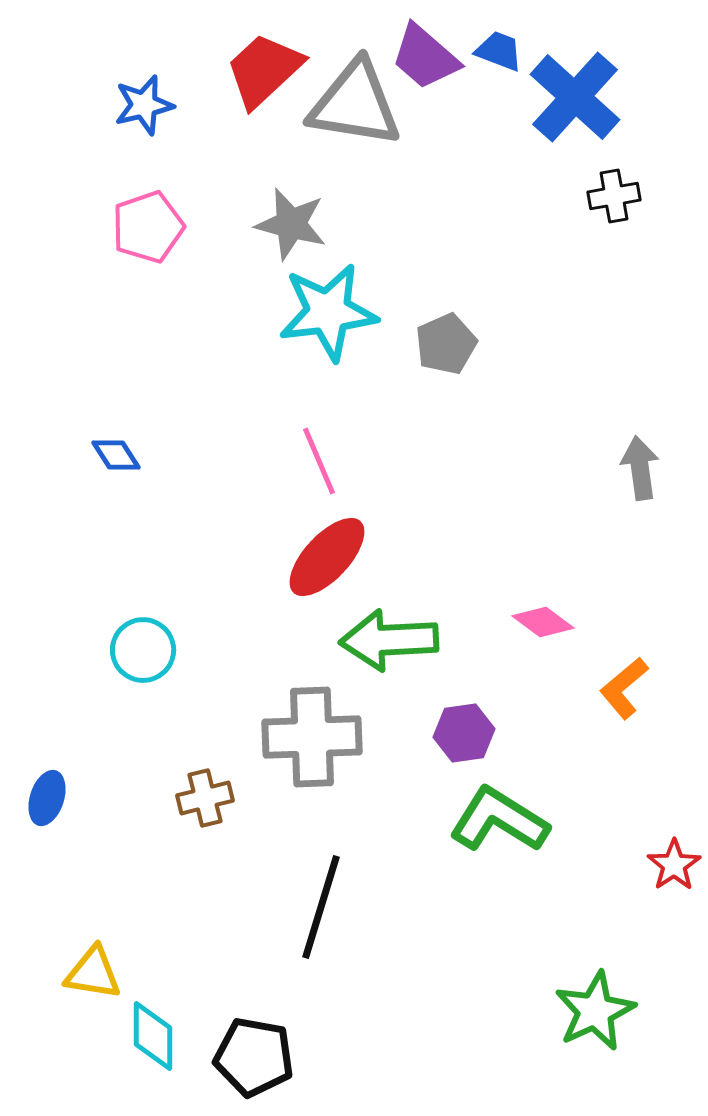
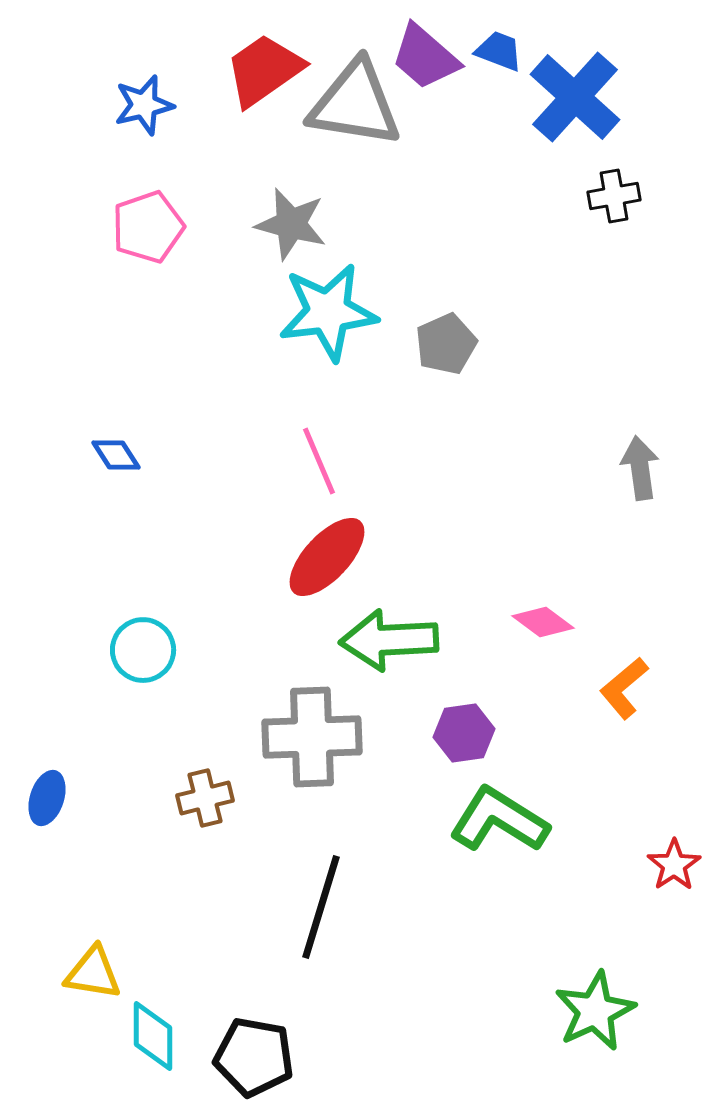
red trapezoid: rotated 8 degrees clockwise
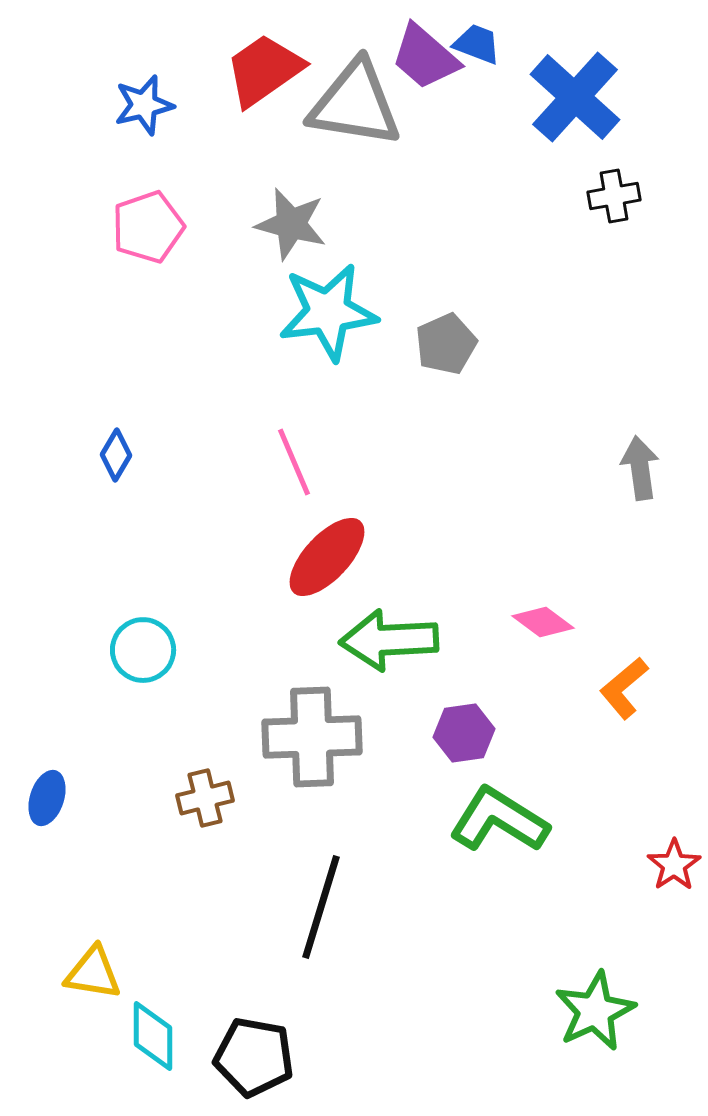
blue trapezoid: moved 22 px left, 7 px up
blue diamond: rotated 63 degrees clockwise
pink line: moved 25 px left, 1 px down
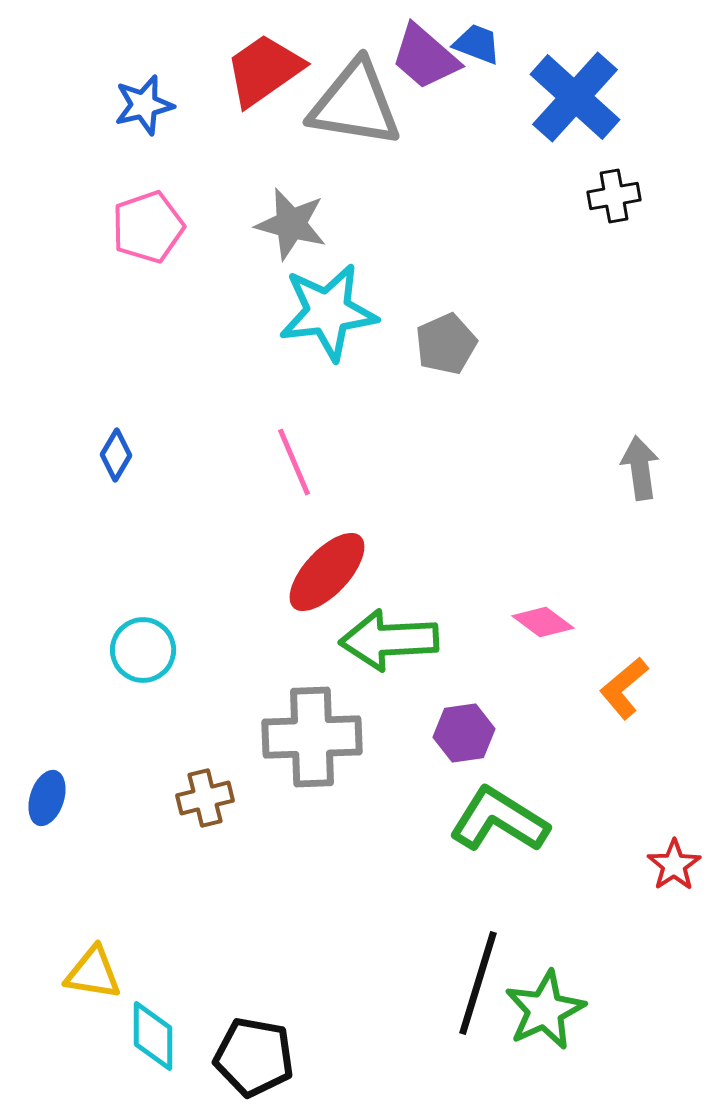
red ellipse: moved 15 px down
black line: moved 157 px right, 76 px down
green star: moved 50 px left, 1 px up
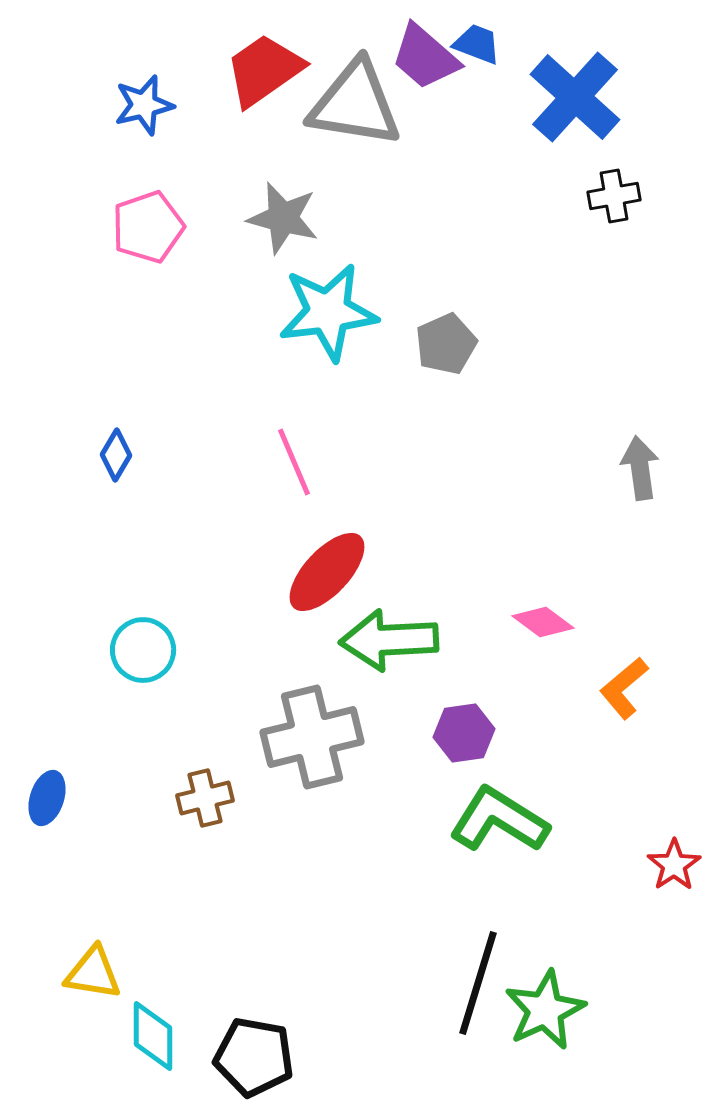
gray star: moved 8 px left, 6 px up
gray cross: rotated 12 degrees counterclockwise
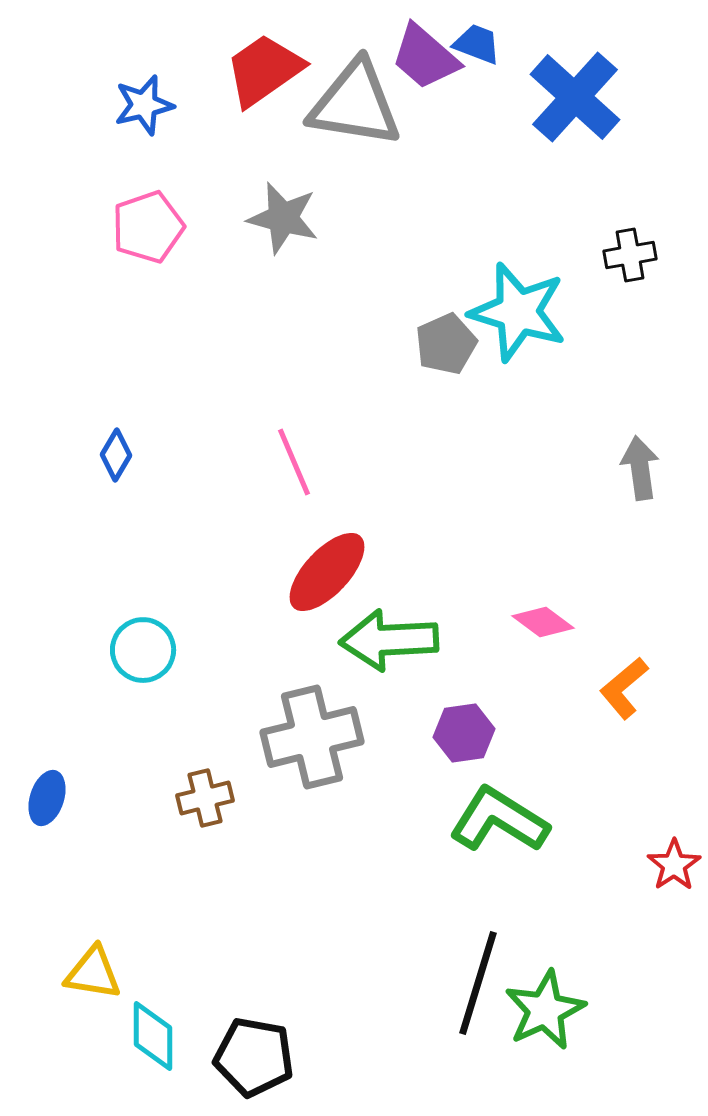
black cross: moved 16 px right, 59 px down
cyan star: moved 190 px right; rotated 24 degrees clockwise
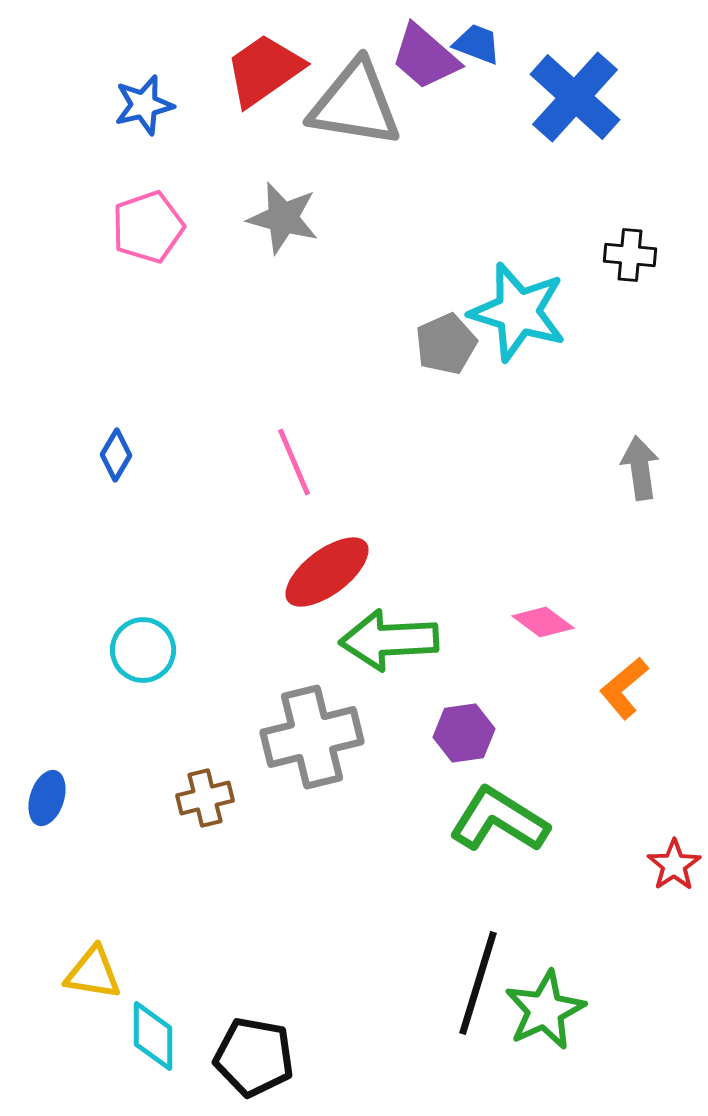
black cross: rotated 15 degrees clockwise
red ellipse: rotated 10 degrees clockwise
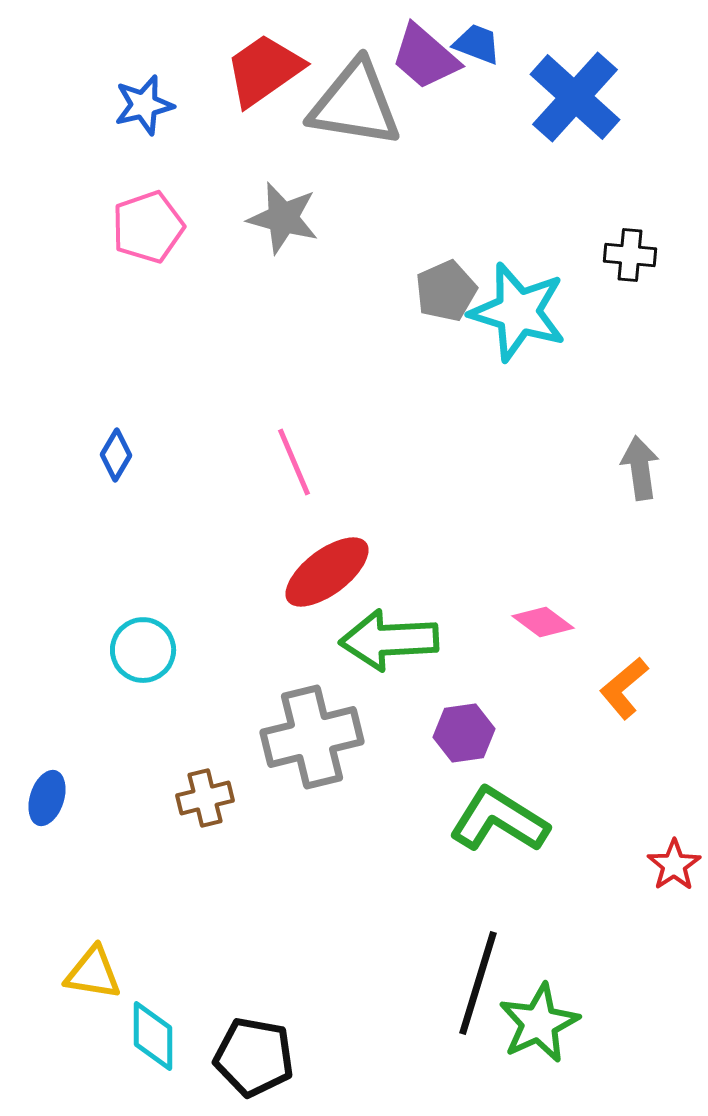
gray pentagon: moved 53 px up
green star: moved 6 px left, 13 px down
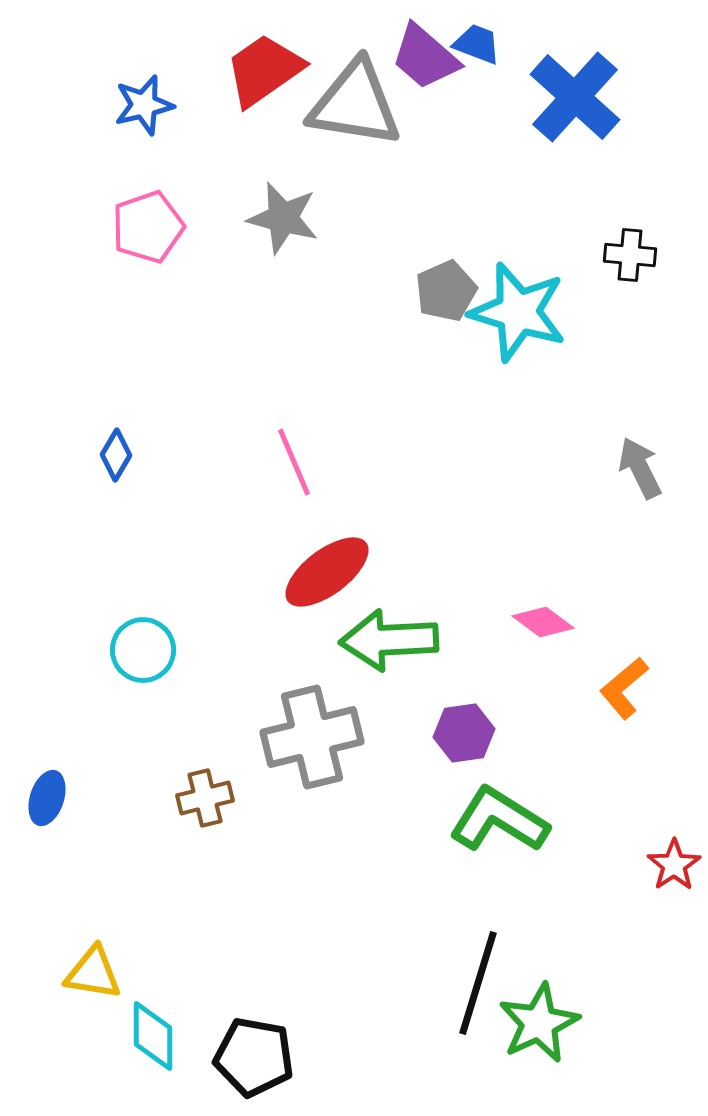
gray arrow: rotated 18 degrees counterclockwise
